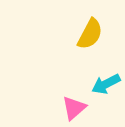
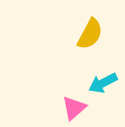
cyan arrow: moved 3 px left, 1 px up
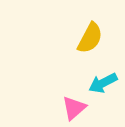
yellow semicircle: moved 4 px down
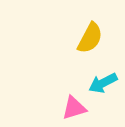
pink triangle: rotated 24 degrees clockwise
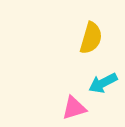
yellow semicircle: moved 1 px right; rotated 12 degrees counterclockwise
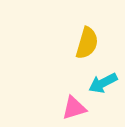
yellow semicircle: moved 4 px left, 5 px down
